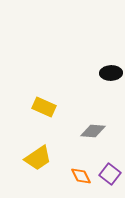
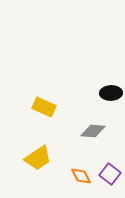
black ellipse: moved 20 px down
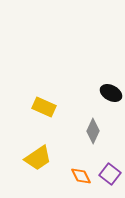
black ellipse: rotated 30 degrees clockwise
gray diamond: rotated 70 degrees counterclockwise
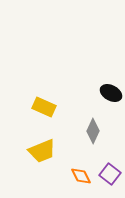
yellow trapezoid: moved 4 px right, 7 px up; rotated 12 degrees clockwise
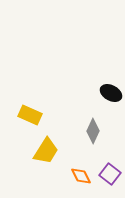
yellow rectangle: moved 14 px left, 8 px down
yellow trapezoid: moved 4 px right; rotated 36 degrees counterclockwise
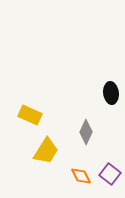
black ellipse: rotated 55 degrees clockwise
gray diamond: moved 7 px left, 1 px down
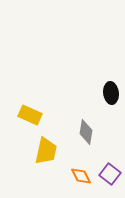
gray diamond: rotated 15 degrees counterclockwise
yellow trapezoid: rotated 20 degrees counterclockwise
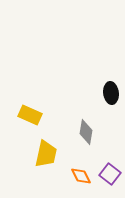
yellow trapezoid: moved 3 px down
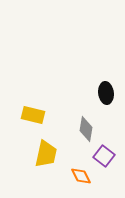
black ellipse: moved 5 px left
yellow rectangle: moved 3 px right; rotated 10 degrees counterclockwise
gray diamond: moved 3 px up
purple square: moved 6 px left, 18 px up
